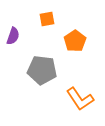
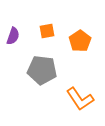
orange square: moved 12 px down
orange pentagon: moved 5 px right
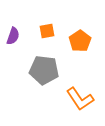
gray pentagon: moved 2 px right
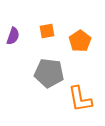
gray pentagon: moved 5 px right, 3 px down
orange L-shape: rotated 24 degrees clockwise
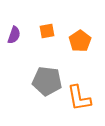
purple semicircle: moved 1 px right, 1 px up
gray pentagon: moved 2 px left, 8 px down
orange L-shape: moved 1 px left, 1 px up
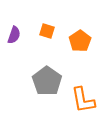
orange square: rotated 28 degrees clockwise
gray pentagon: rotated 28 degrees clockwise
orange L-shape: moved 4 px right, 2 px down
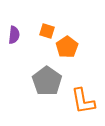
purple semicircle: rotated 12 degrees counterclockwise
orange pentagon: moved 13 px left, 6 px down
orange L-shape: moved 1 px down
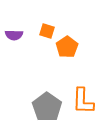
purple semicircle: rotated 84 degrees clockwise
gray pentagon: moved 26 px down
orange L-shape: rotated 12 degrees clockwise
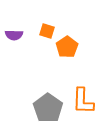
gray pentagon: moved 1 px right, 1 px down
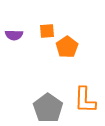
orange square: rotated 21 degrees counterclockwise
orange L-shape: moved 2 px right, 1 px up
